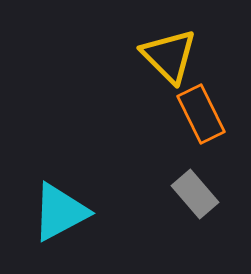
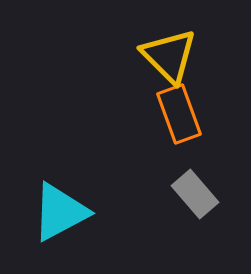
orange rectangle: moved 22 px left; rotated 6 degrees clockwise
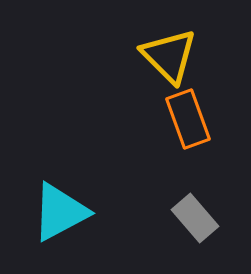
orange rectangle: moved 9 px right, 5 px down
gray rectangle: moved 24 px down
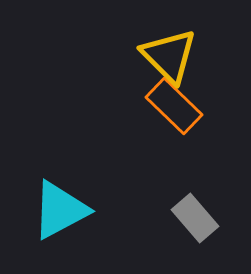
orange rectangle: moved 14 px left, 13 px up; rotated 26 degrees counterclockwise
cyan triangle: moved 2 px up
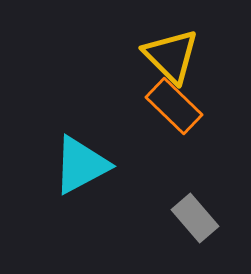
yellow triangle: moved 2 px right
cyan triangle: moved 21 px right, 45 px up
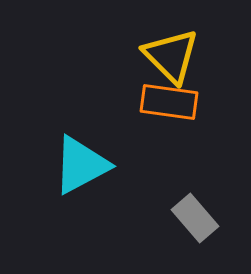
orange rectangle: moved 5 px left, 4 px up; rotated 36 degrees counterclockwise
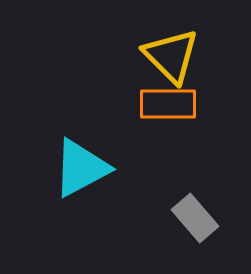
orange rectangle: moved 1 px left, 2 px down; rotated 8 degrees counterclockwise
cyan triangle: moved 3 px down
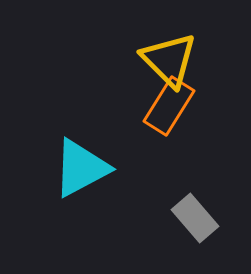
yellow triangle: moved 2 px left, 4 px down
orange rectangle: moved 1 px right, 2 px down; rotated 58 degrees counterclockwise
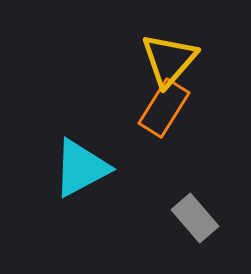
yellow triangle: rotated 26 degrees clockwise
orange rectangle: moved 5 px left, 2 px down
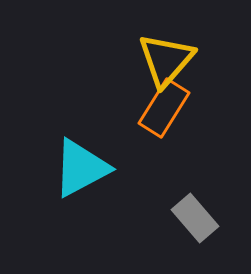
yellow triangle: moved 3 px left
